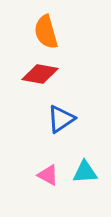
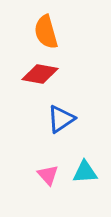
pink triangle: rotated 20 degrees clockwise
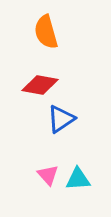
red diamond: moved 11 px down
cyan triangle: moved 7 px left, 7 px down
